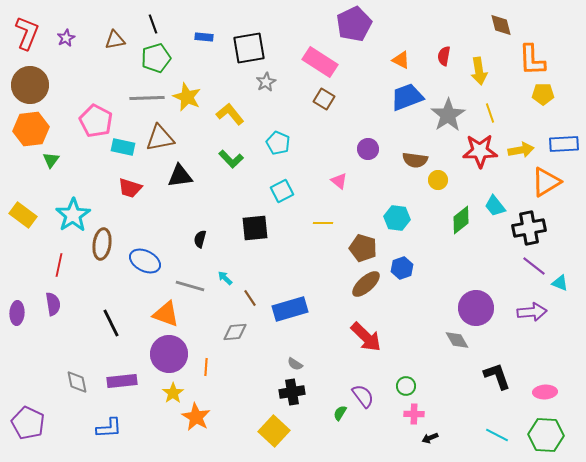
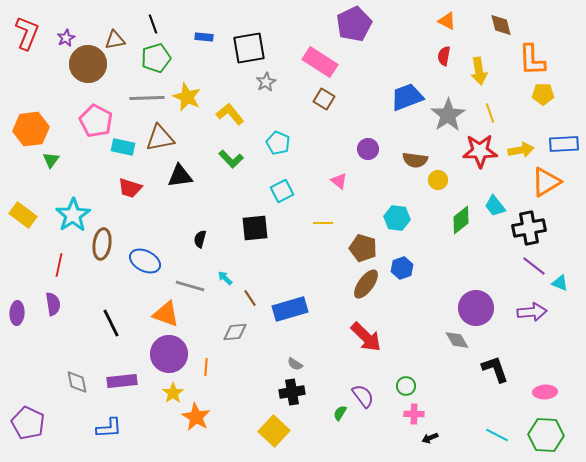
orange triangle at (401, 60): moved 46 px right, 39 px up
brown circle at (30, 85): moved 58 px right, 21 px up
brown ellipse at (366, 284): rotated 12 degrees counterclockwise
black L-shape at (497, 376): moved 2 px left, 7 px up
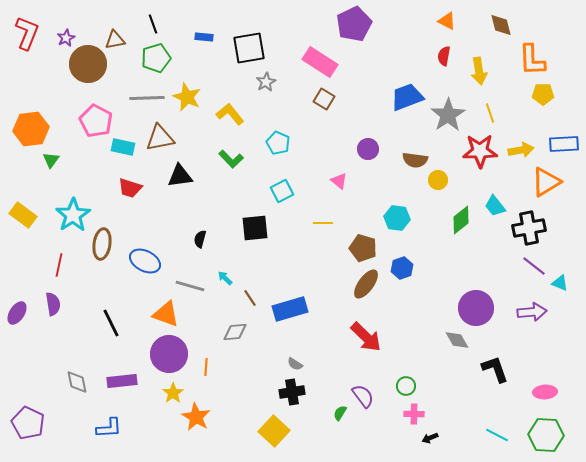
purple ellipse at (17, 313): rotated 30 degrees clockwise
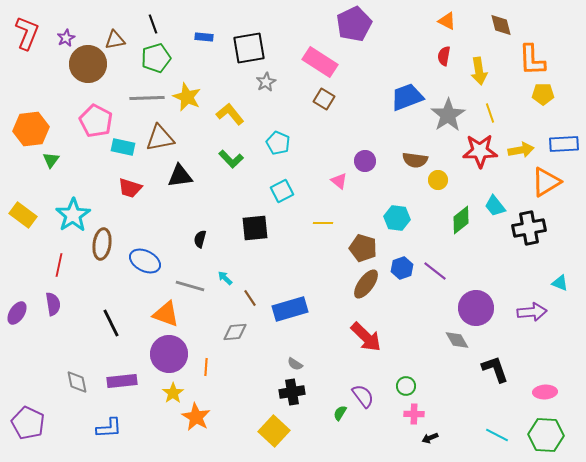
purple circle at (368, 149): moved 3 px left, 12 px down
purple line at (534, 266): moved 99 px left, 5 px down
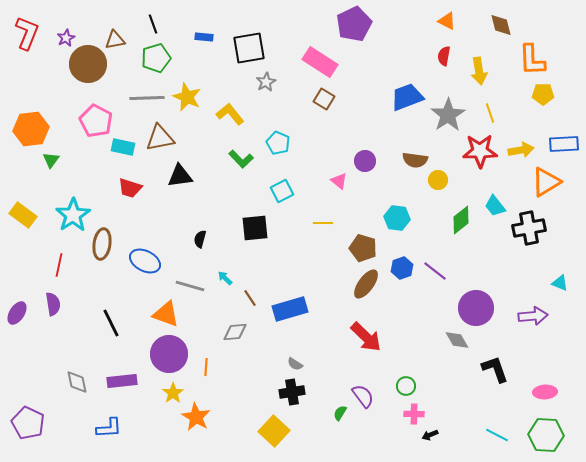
green L-shape at (231, 159): moved 10 px right
purple arrow at (532, 312): moved 1 px right, 4 px down
black arrow at (430, 438): moved 3 px up
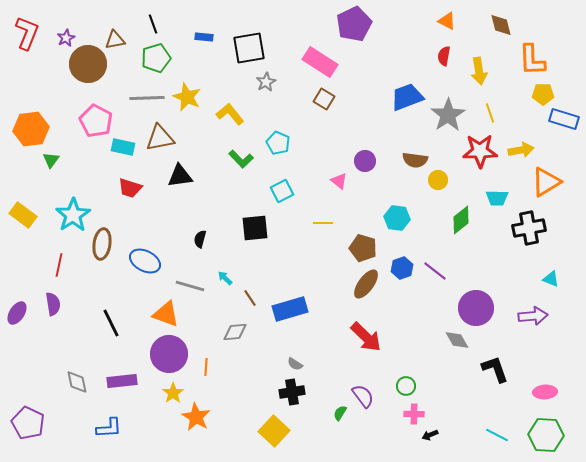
blue rectangle at (564, 144): moved 25 px up; rotated 20 degrees clockwise
cyan trapezoid at (495, 206): moved 2 px right, 8 px up; rotated 50 degrees counterclockwise
cyan triangle at (560, 283): moved 9 px left, 4 px up
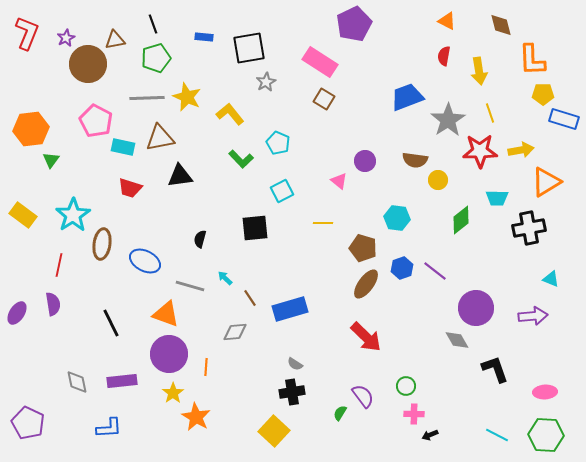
gray star at (448, 115): moved 5 px down
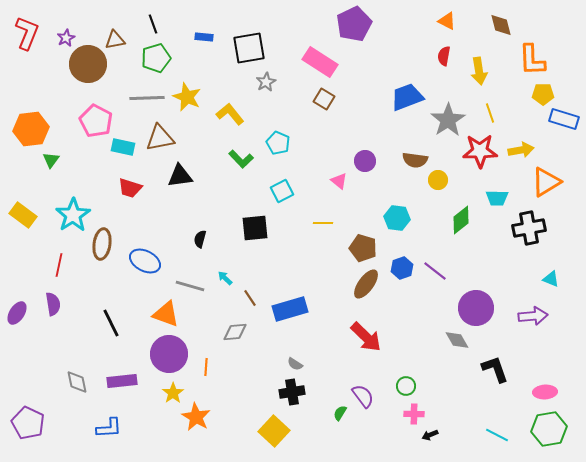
green hexagon at (546, 435): moved 3 px right, 6 px up; rotated 12 degrees counterclockwise
